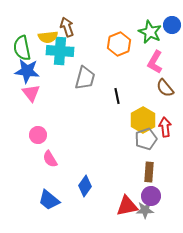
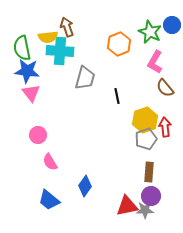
yellow hexagon: moved 2 px right; rotated 10 degrees clockwise
pink semicircle: moved 3 px down
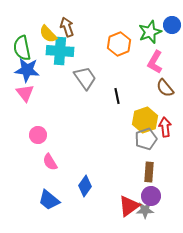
green star: rotated 25 degrees clockwise
yellow semicircle: moved 3 px up; rotated 54 degrees clockwise
blue star: moved 1 px up
gray trapezoid: rotated 50 degrees counterclockwise
pink triangle: moved 6 px left
red triangle: moved 2 px right; rotated 25 degrees counterclockwise
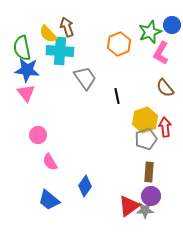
pink L-shape: moved 6 px right, 9 px up
pink triangle: moved 1 px right
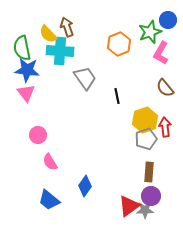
blue circle: moved 4 px left, 5 px up
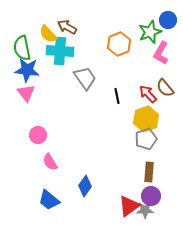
brown arrow: rotated 42 degrees counterclockwise
yellow hexagon: moved 1 px right, 1 px up
red arrow: moved 17 px left, 33 px up; rotated 36 degrees counterclockwise
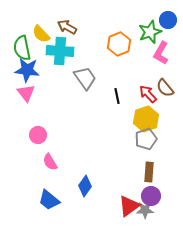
yellow semicircle: moved 7 px left
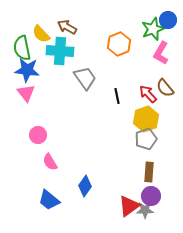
green star: moved 3 px right, 3 px up
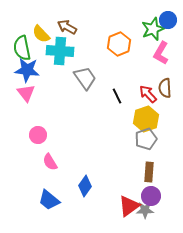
brown semicircle: rotated 36 degrees clockwise
black line: rotated 14 degrees counterclockwise
